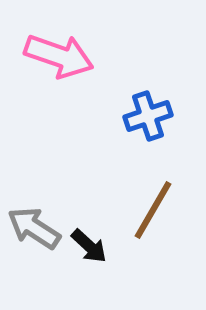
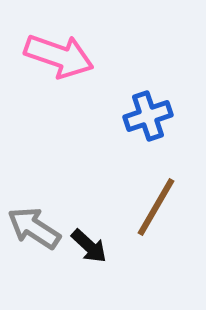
brown line: moved 3 px right, 3 px up
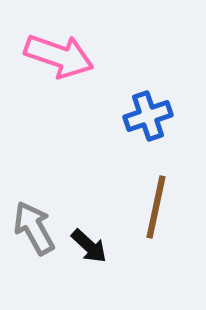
brown line: rotated 18 degrees counterclockwise
gray arrow: rotated 28 degrees clockwise
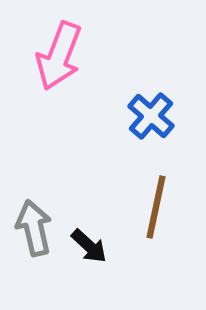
pink arrow: rotated 92 degrees clockwise
blue cross: moved 3 px right; rotated 30 degrees counterclockwise
gray arrow: rotated 16 degrees clockwise
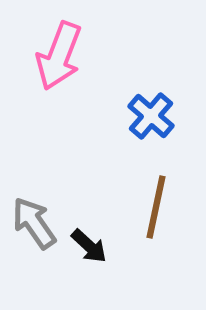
gray arrow: moved 5 px up; rotated 22 degrees counterclockwise
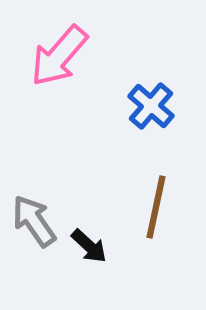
pink arrow: rotated 20 degrees clockwise
blue cross: moved 10 px up
gray arrow: moved 2 px up
